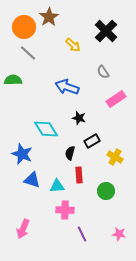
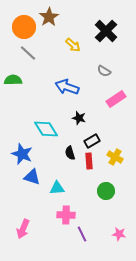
gray semicircle: moved 1 px right, 1 px up; rotated 24 degrees counterclockwise
black semicircle: rotated 32 degrees counterclockwise
red rectangle: moved 10 px right, 14 px up
blue triangle: moved 3 px up
cyan triangle: moved 2 px down
pink cross: moved 1 px right, 5 px down
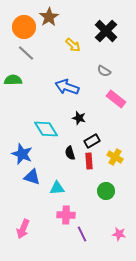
gray line: moved 2 px left
pink rectangle: rotated 72 degrees clockwise
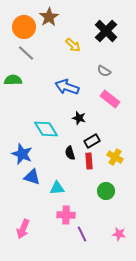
pink rectangle: moved 6 px left
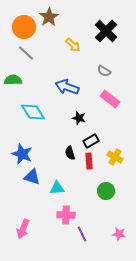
cyan diamond: moved 13 px left, 17 px up
black rectangle: moved 1 px left
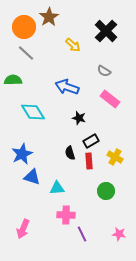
blue star: rotated 25 degrees clockwise
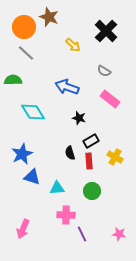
brown star: rotated 18 degrees counterclockwise
green circle: moved 14 px left
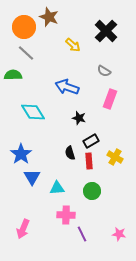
green semicircle: moved 5 px up
pink rectangle: rotated 72 degrees clockwise
blue star: moved 1 px left; rotated 10 degrees counterclockwise
blue triangle: rotated 42 degrees clockwise
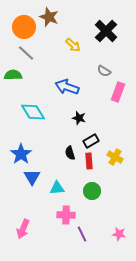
pink rectangle: moved 8 px right, 7 px up
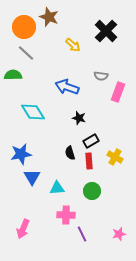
gray semicircle: moved 3 px left, 5 px down; rotated 24 degrees counterclockwise
blue star: rotated 25 degrees clockwise
pink star: rotated 24 degrees counterclockwise
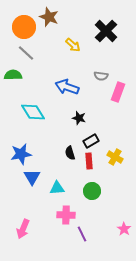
pink star: moved 5 px right, 5 px up; rotated 24 degrees counterclockwise
